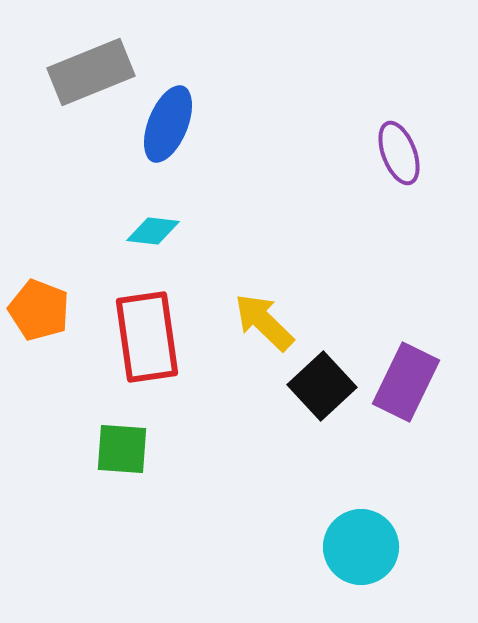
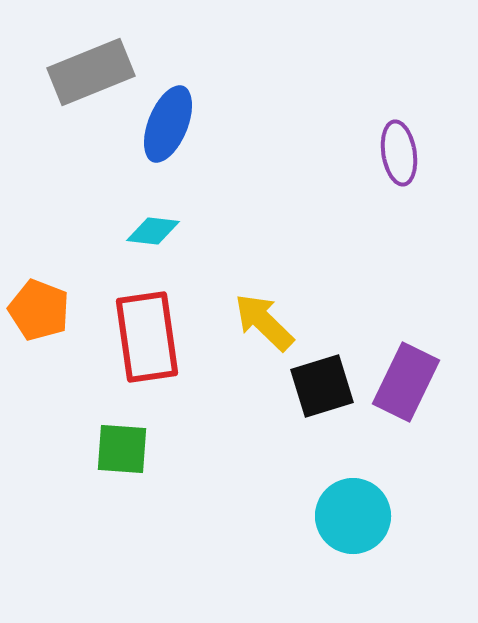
purple ellipse: rotated 12 degrees clockwise
black square: rotated 26 degrees clockwise
cyan circle: moved 8 px left, 31 px up
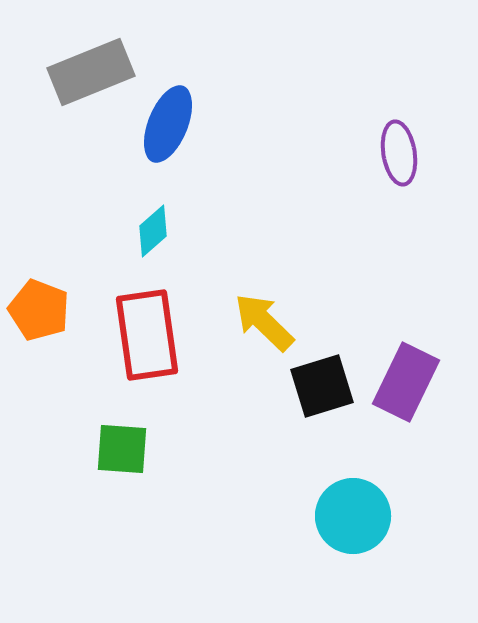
cyan diamond: rotated 48 degrees counterclockwise
red rectangle: moved 2 px up
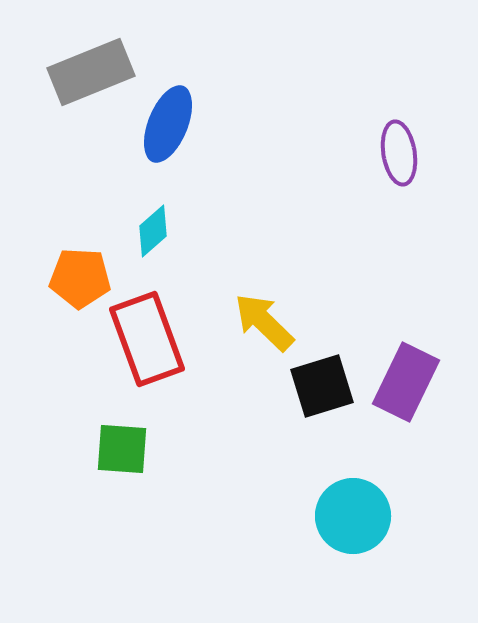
orange pentagon: moved 41 px right, 32 px up; rotated 18 degrees counterclockwise
red rectangle: moved 4 px down; rotated 12 degrees counterclockwise
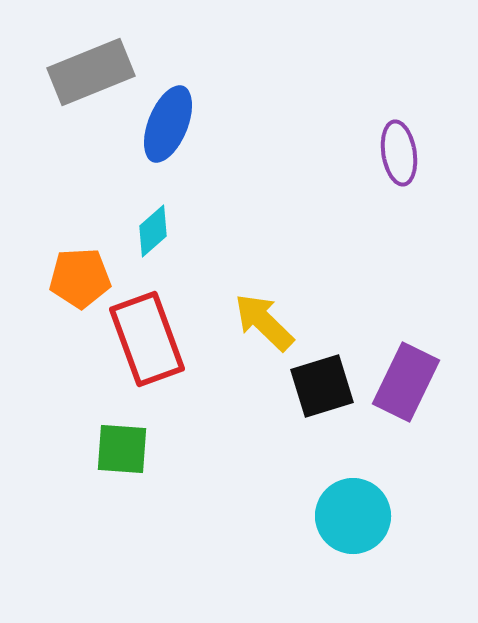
orange pentagon: rotated 6 degrees counterclockwise
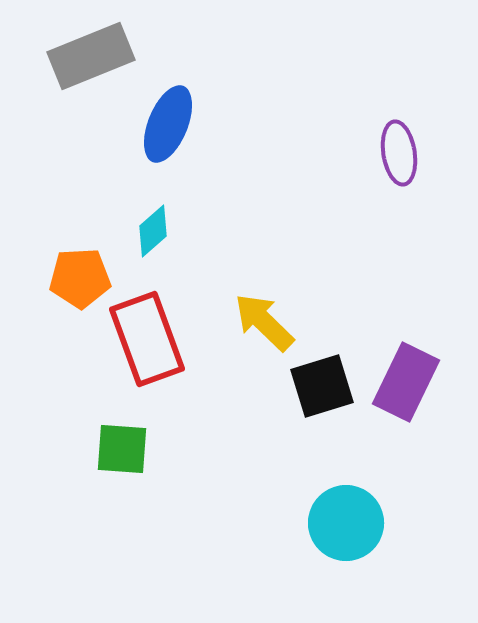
gray rectangle: moved 16 px up
cyan circle: moved 7 px left, 7 px down
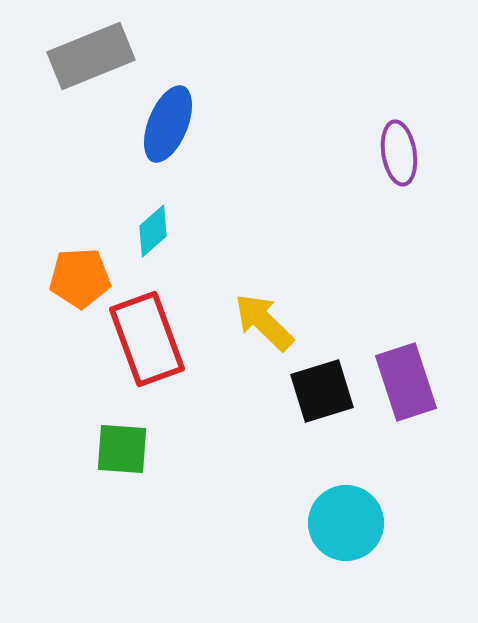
purple rectangle: rotated 44 degrees counterclockwise
black square: moved 5 px down
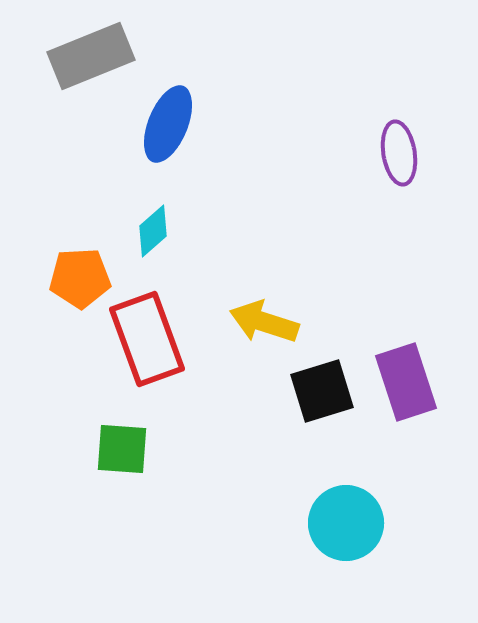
yellow arrow: rotated 26 degrees counterclockwise
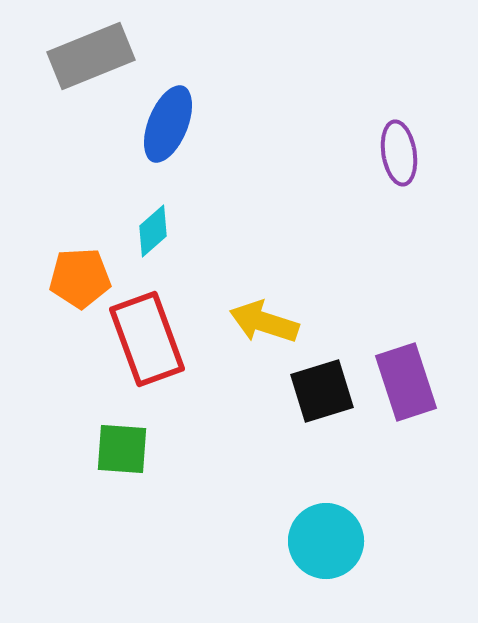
cyan circle: moved 20 px left, 18 px down
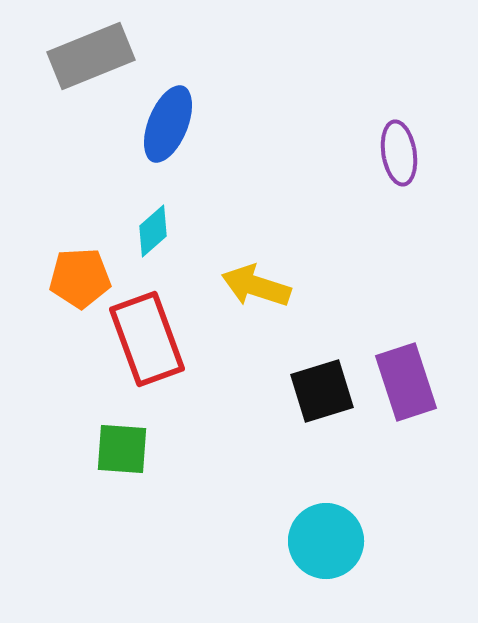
yellow arrow: moved 8 px left, 36 px up
